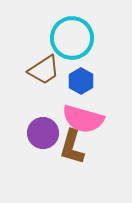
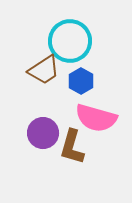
cyan circle: moved 2 px left, 3 px down
pink semicircle: moved 13 px right, 1 px up
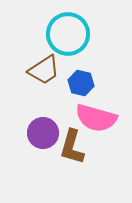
cyan circle: moved 2 px left, 7 px up
blue hexagon: moved 2 px down; rotated 15 degrees counterclockwise
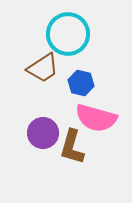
brown trapezoid: moved 1 px left, 2 px up
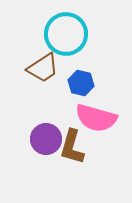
cyan circle: moved 2 px left
purple circle: moved 3 px right, 6 px down
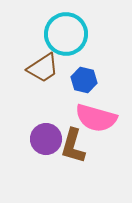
blue hexagon: moved 3 px right, 3 px up
brown L-shape: moved 1 px right, 1 px up
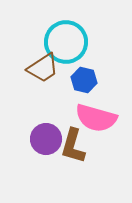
cyan circle: moved 8 px down
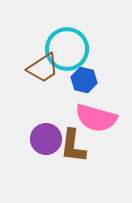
cyan circle: moved 1 px right, 7 px down
brown L-shape: rotated 9 degrees counterclockwise
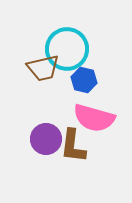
brown trapezoid: rotated 20 degrees clockwise
pink semicircle: moved 2 px left
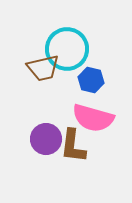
blue hexagon: moved 7 px right
pink semicircle: moved 1 px left
